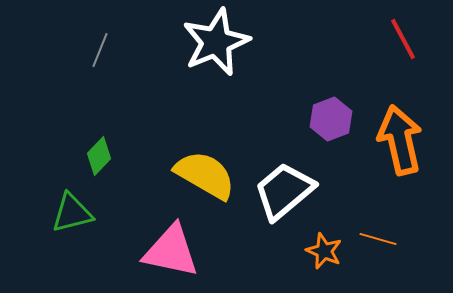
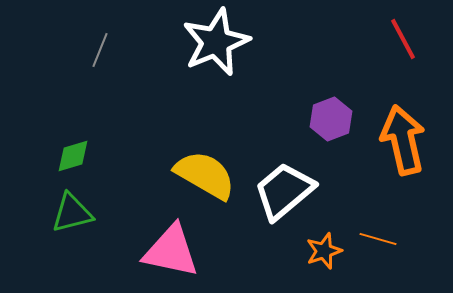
orange arrow: moved 3 px right
green diamond: moved 26 px left; rotated 30 degrees clockwise
orange star: rotated 30 degrees clockwise
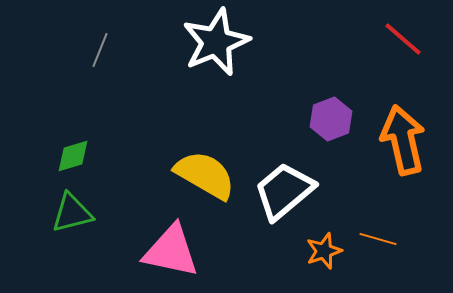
red line: rotated 21 degrees counterclockwise
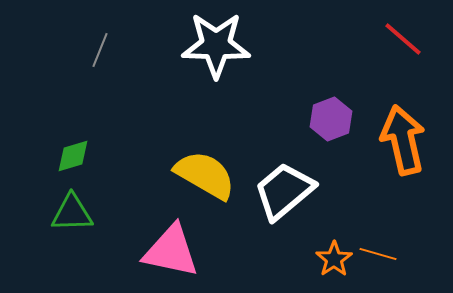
white star: moved 3 px down; rotated 24 degrees clockwise
green triangle: rotated 12 degrees clockwise
orange line: moved 15 px down
orange star: moved 10 px right, 8 px down; rotated 15 degrees counterclockwise
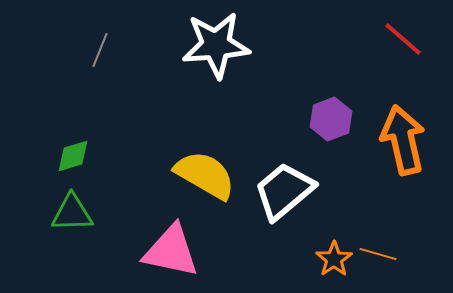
white star: rotated 6 degrees counterclockwise
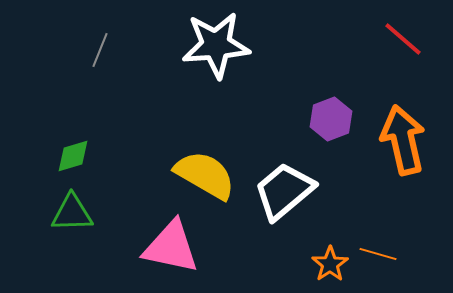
pink triangle: moved 4 px up
orange star: moved 4 px left, 5 px down
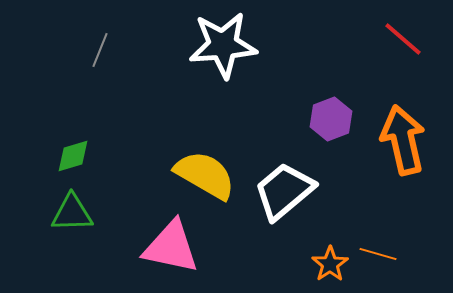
white star: moved 7 px right
